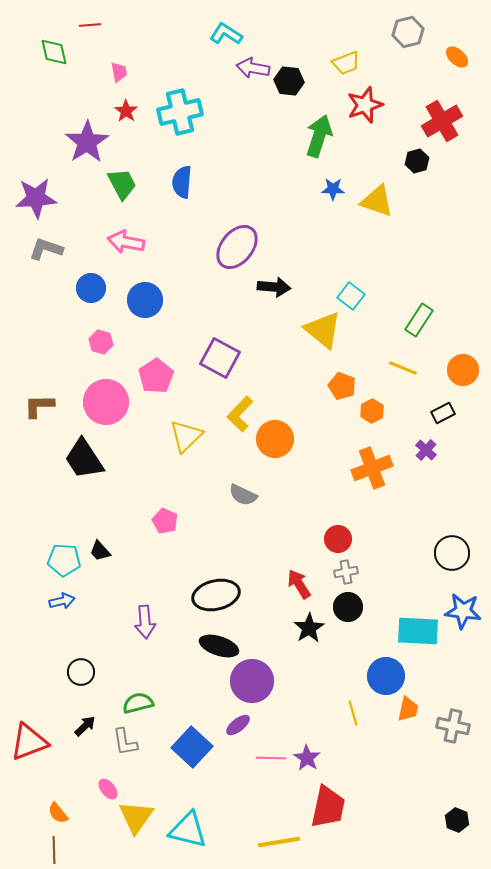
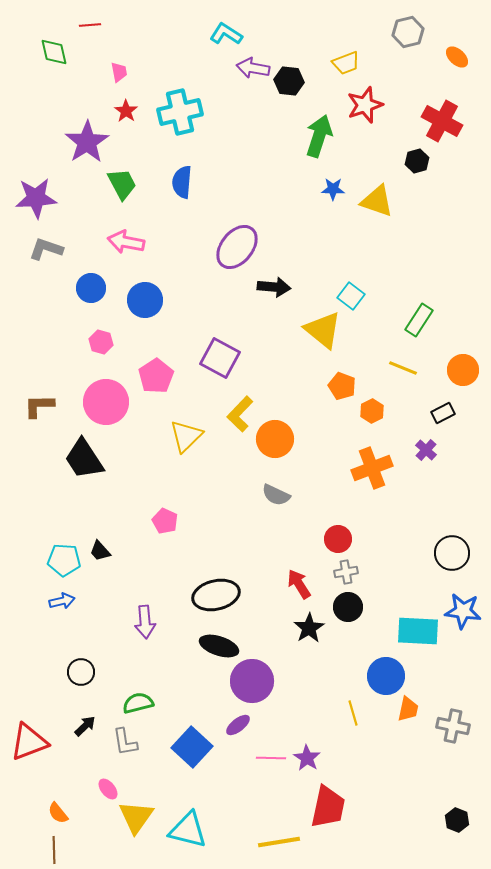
red cross at (442, 121): rotated 30 degrees counterclockwise
gray semicircle at (243, 495): moved 33 px right
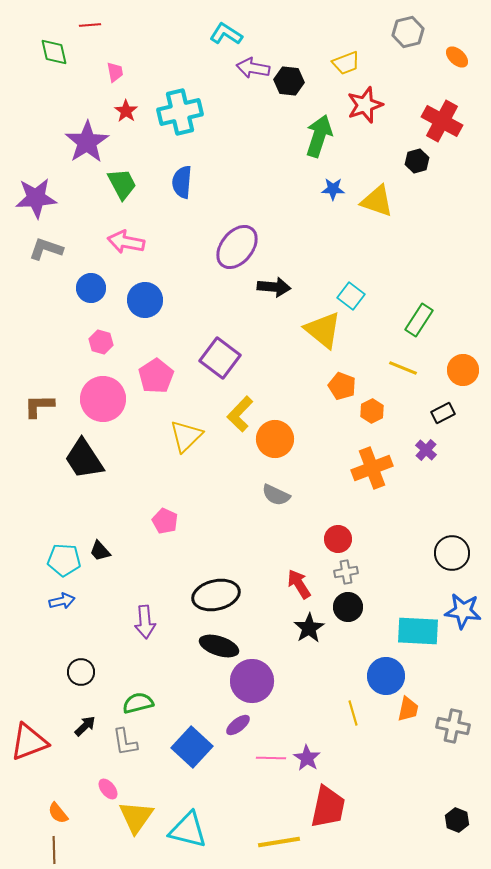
pink trapezoid at (119, 72): moved 4 px left
purple square at (220, 358): rotated 9 degrees clockwise
pink circle at (106, 402): moved 3 px left, 3 px up
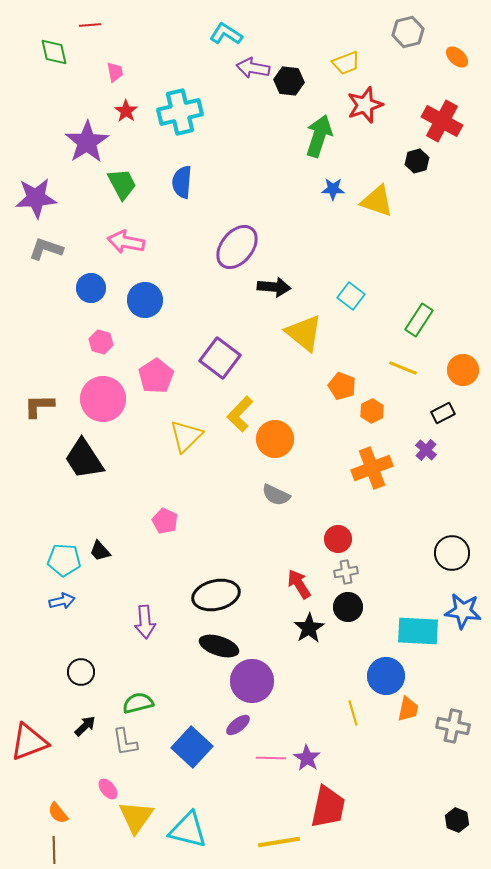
yellow triangle at (323, 330): moved 19 px left, 3 px down
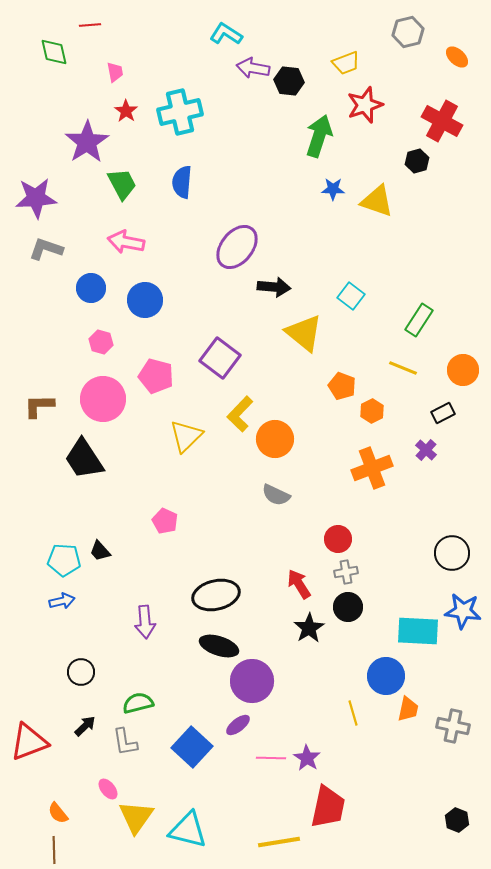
pink pentagon at (156, 376): rotated 24 degrees counterclockwise
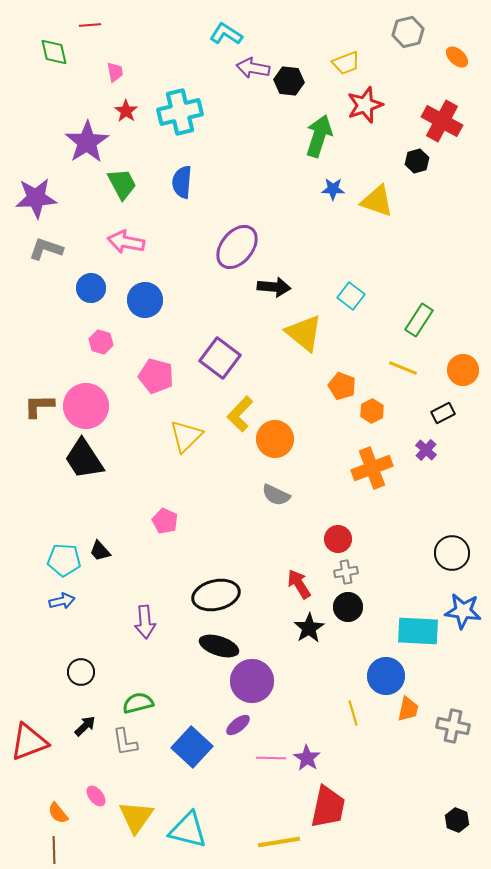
pink circle at (103, 399): moved 17 px left, 7 px down
pink ellipse at (108, 789): moved 12 px left, 7 px down
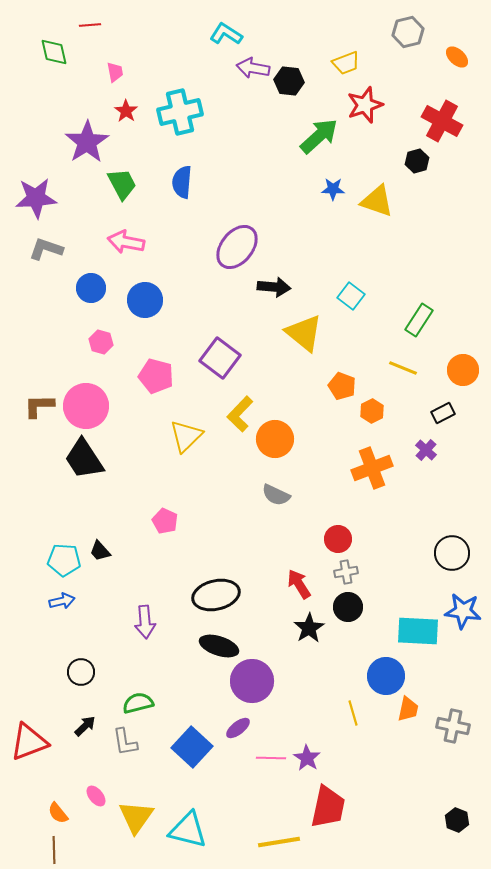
green arrow at (319, 136): rotated 30 degrees clockwise
purple ellipse at (238, 725): moved 3 px down
